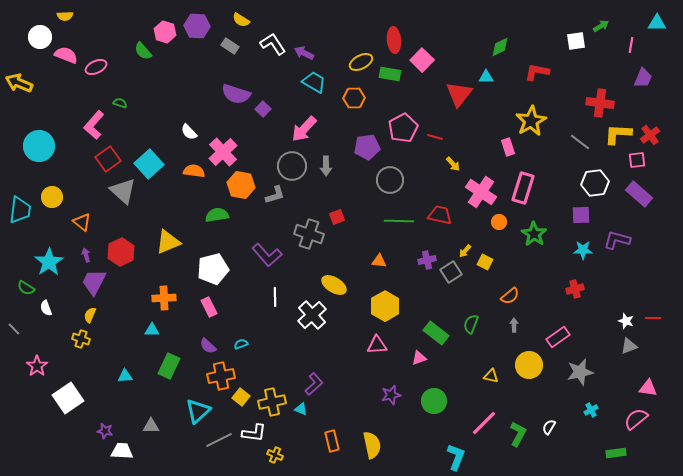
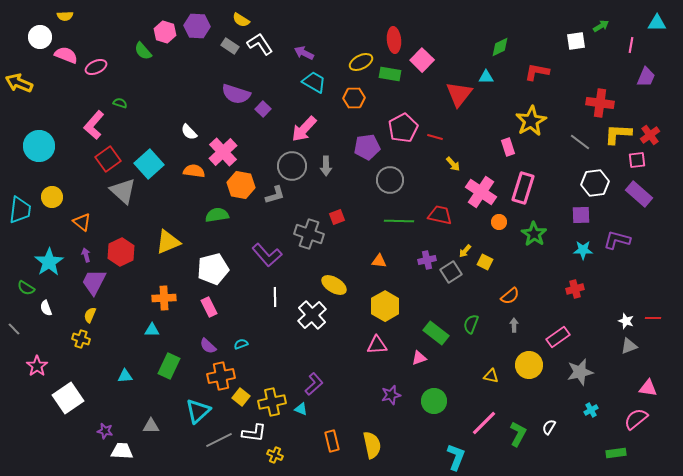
white L-shape at (273, 44): moved 13 px left
purple trapezoid at (643, 78): moved 3 px right, 1 px up
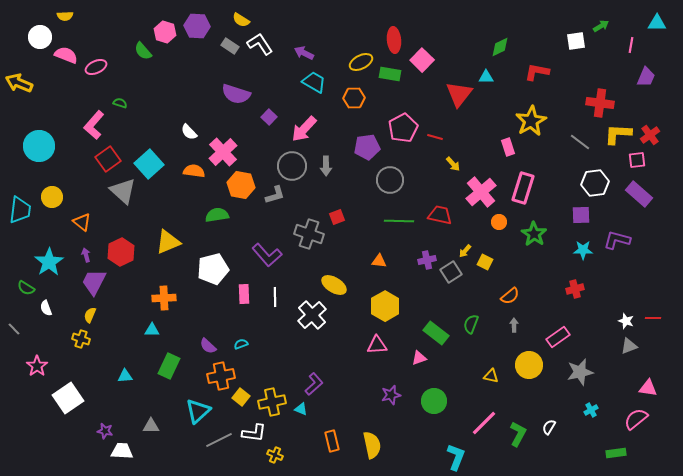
purple square at (263, 109): moved 6 px right, 8 px down
pink cross at (481, 192): rotated 16 degrees clockwise
pink rectangle at (209, 307): moved 35 px right, 13 px up; rotated 24 degrees clockwise
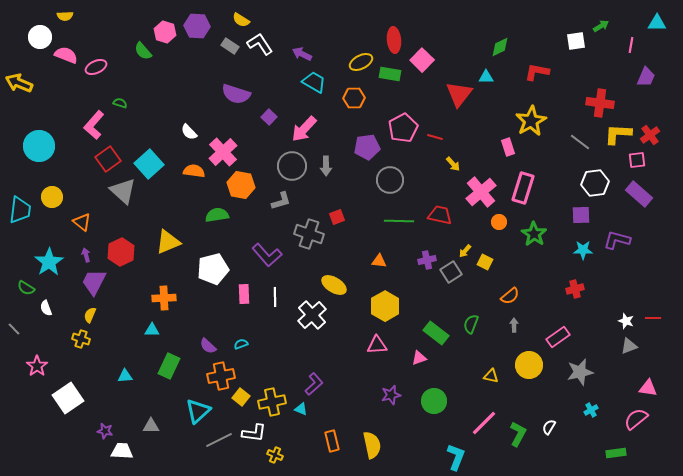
purple arrow at (304, 53): moved 2 px left, 1 px down
gray L-shape at (275, 195): moved 6 px right, 6 px down
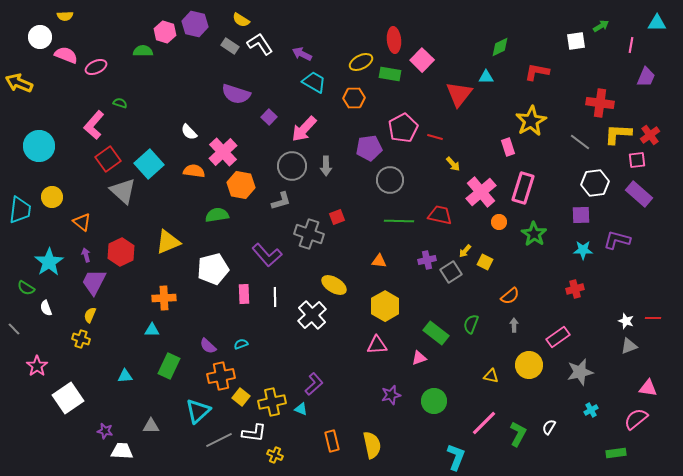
purple hexagon at (197, 26): moved 2 px left, 2 px up; rotated 10 degrees clockwise
green semicircle at (143, 51): rotated 132 degrees clockwise
purple pentagon at (367, 147): moved 2 px right, 1 px down
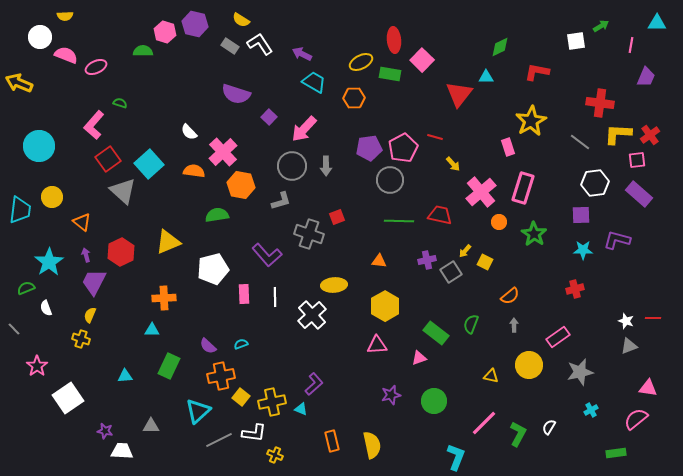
pink pentagon at (403, 128): moved 20 px down
yellow ellipse at (334, 285): rotated 35 degrees counterclockwise
green semicircle at (26, 288): rotated 126 degrees clockwise
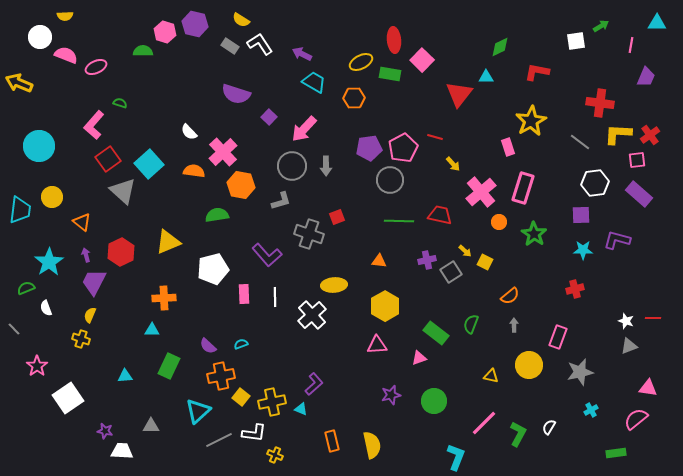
yellow arrow at (465, 251): rotated 88 degrees counterclockwise
pink rectangle at (558, 337): rotated 35 degrees counterclockwise
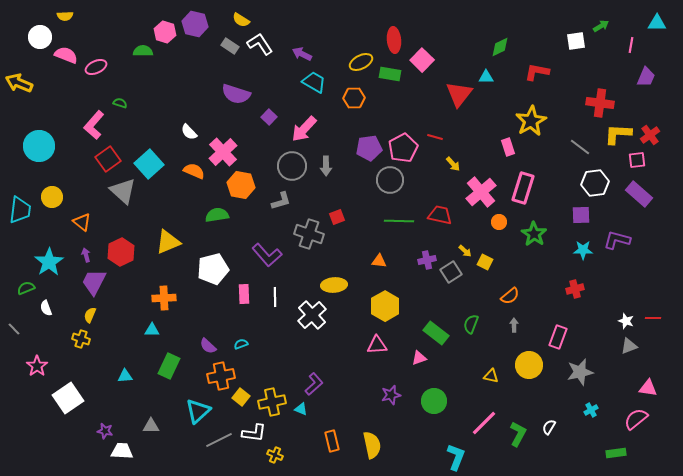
gray line at (580, 142): moved 5 px down
orange semicircle at (194, 171): rotated 15 degrees clockwise
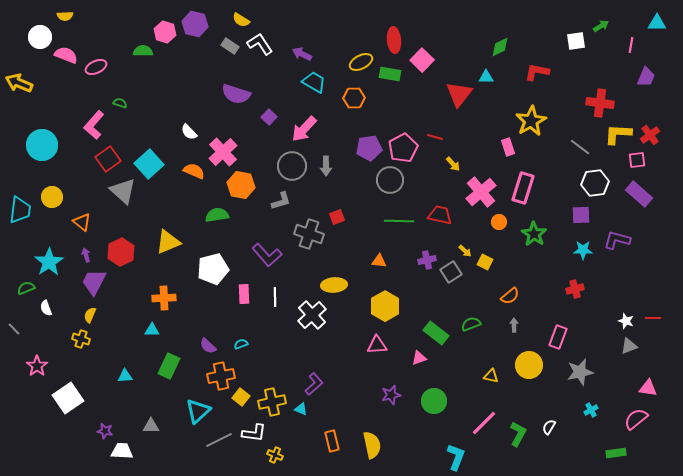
cyan circle at (39, 146): moved 3 px right, 1 px up
green semicircle at (471, 324): rotated 48 degrees clockwise
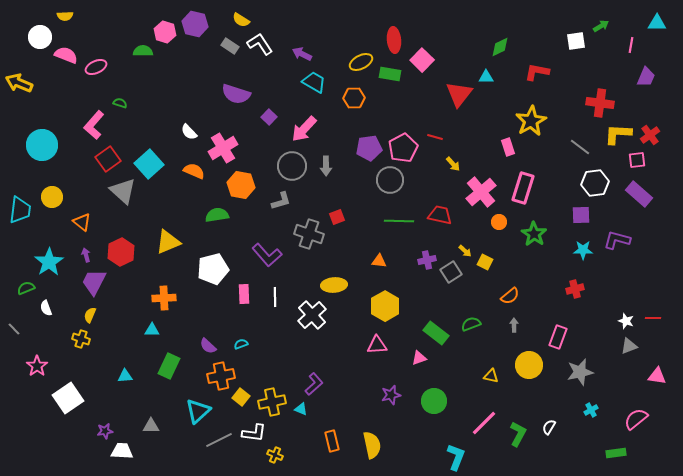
pink cross at (223, 152): moved 4 px up; rotated 12 degrees clockwise
pink triangle at (648, 388): moved 9 px right, 12 px up
purple star at (105, 431): rotated 21 degrees counterclockwise
